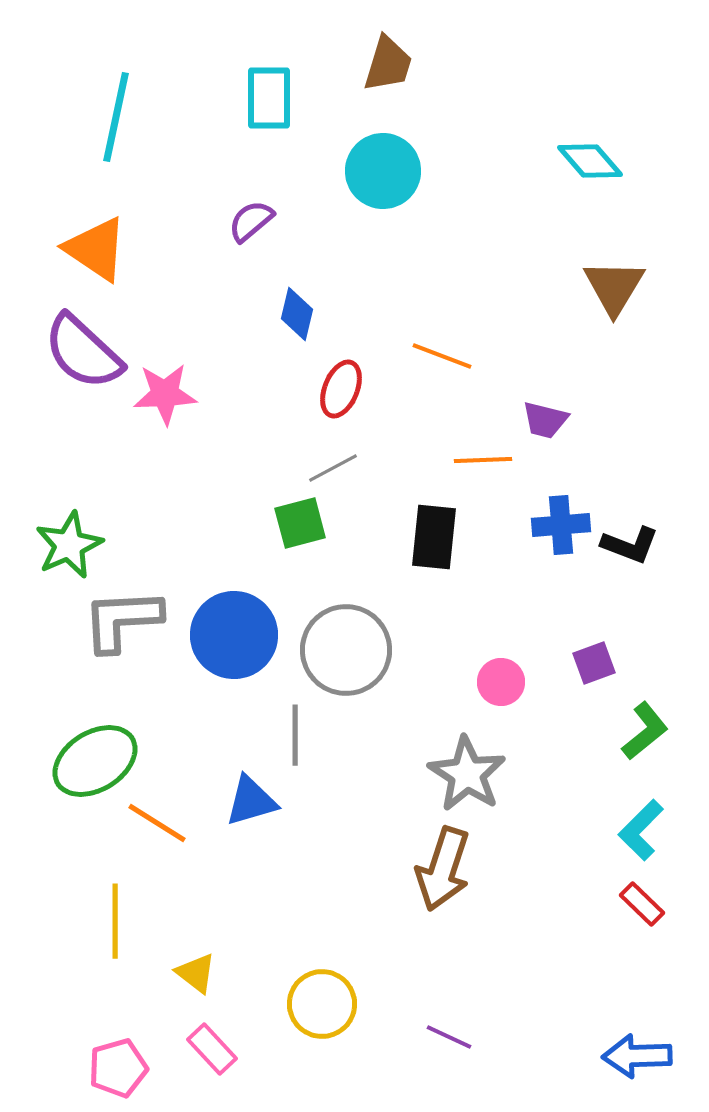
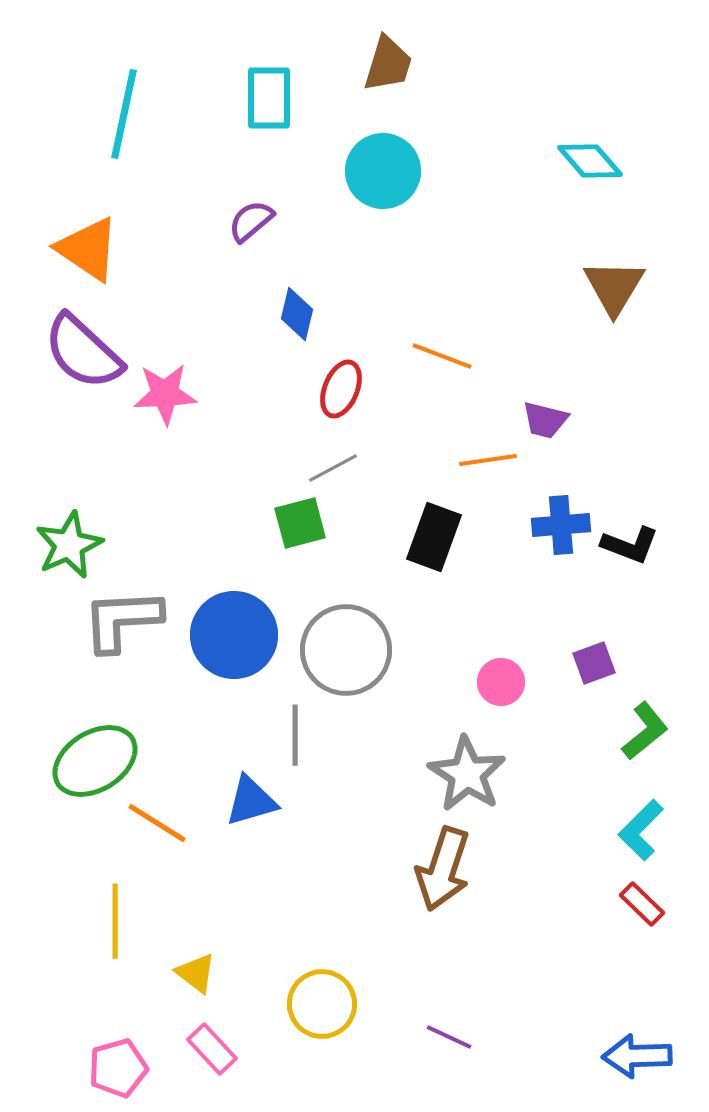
cyan line at (116, 117): moved 8 px right, 3 px up
orange triangle at (96, 249): moved 8 px left
orange line at (483, 460): moved 5 px right; rotated 6 degrees counterclockwise
black rectangle at (434, 537): rotated 14 degrees clockwise
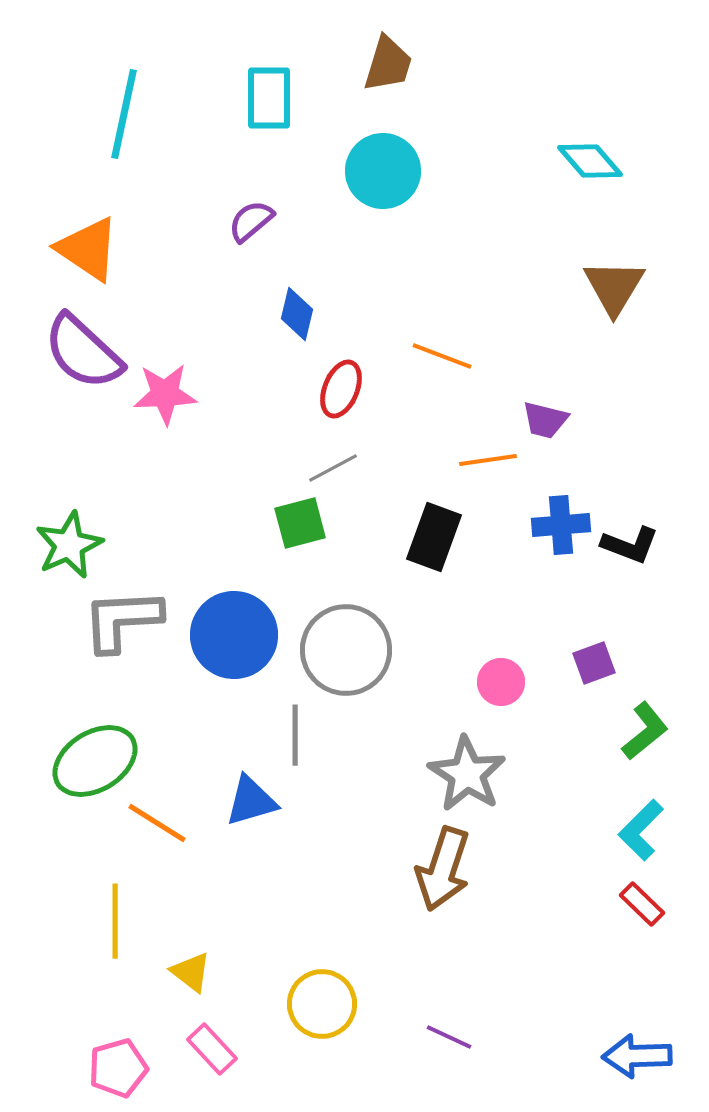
yellow triangle at (196, 973): moved 5 px left, 1 px up
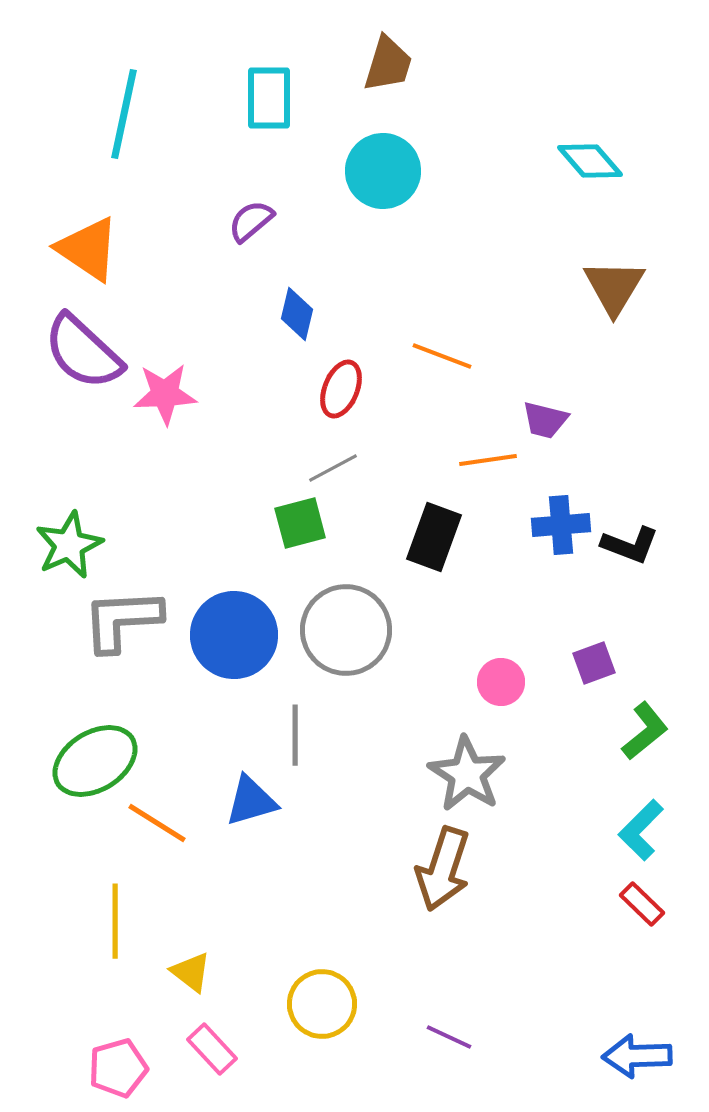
gray circle at (346, 650): moved 20 px up
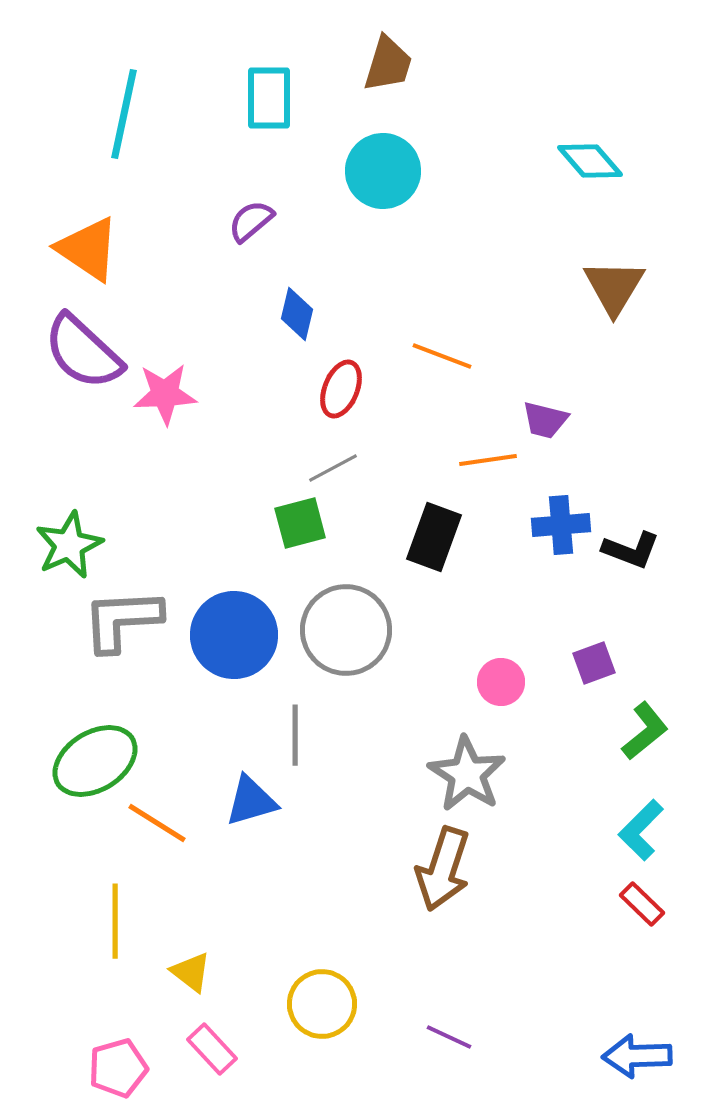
black L-shape at (630, 545): moved 1 px right, 5 px down
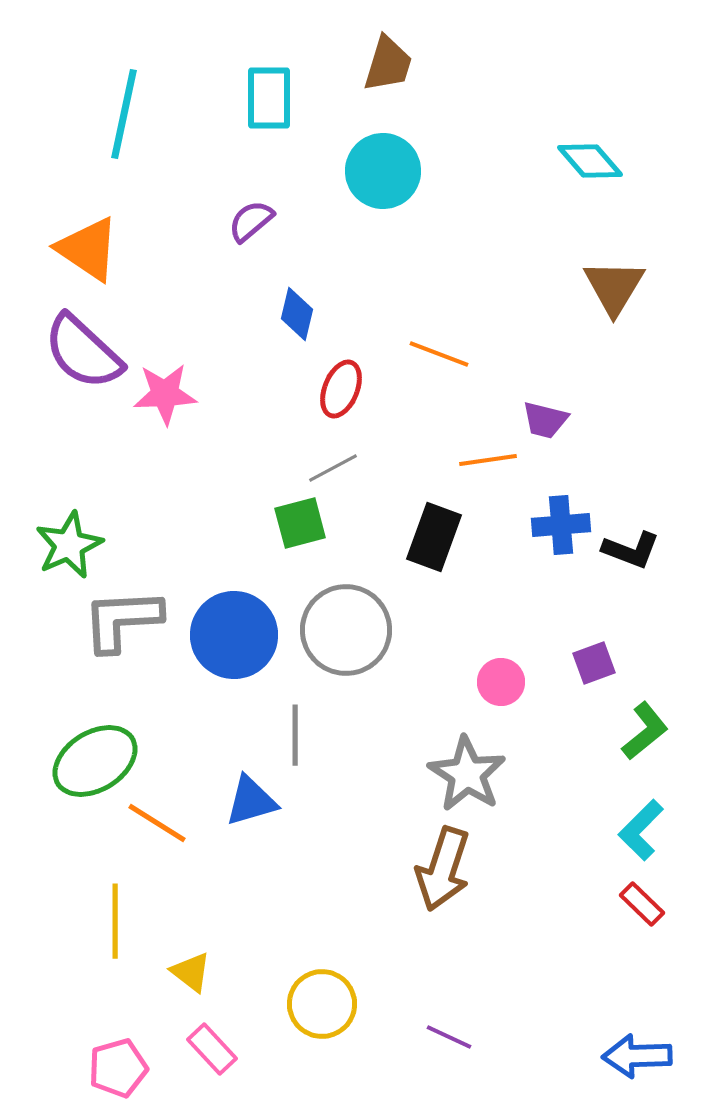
orange line at (442, 356): moved 3 px left, 2 px up
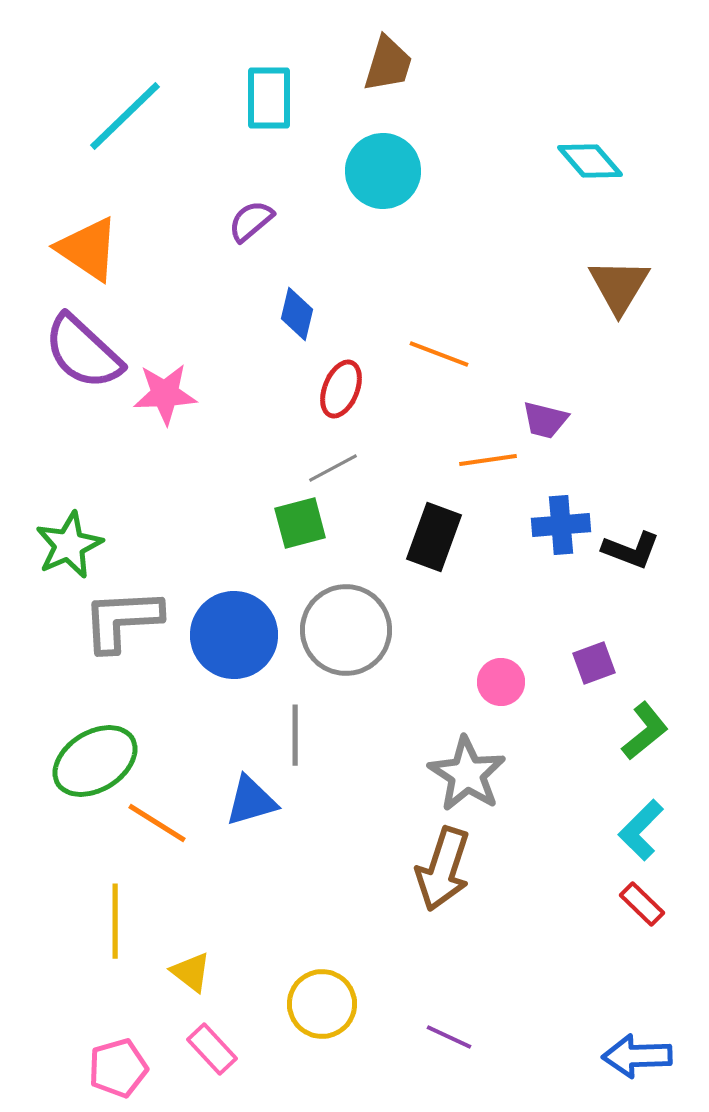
cyan line at (124, 114): moved 1 px right, 2 px down; rotated 34 degrees clockwise
brown triangle at (614, 287): moved 5 px right, 1 px up
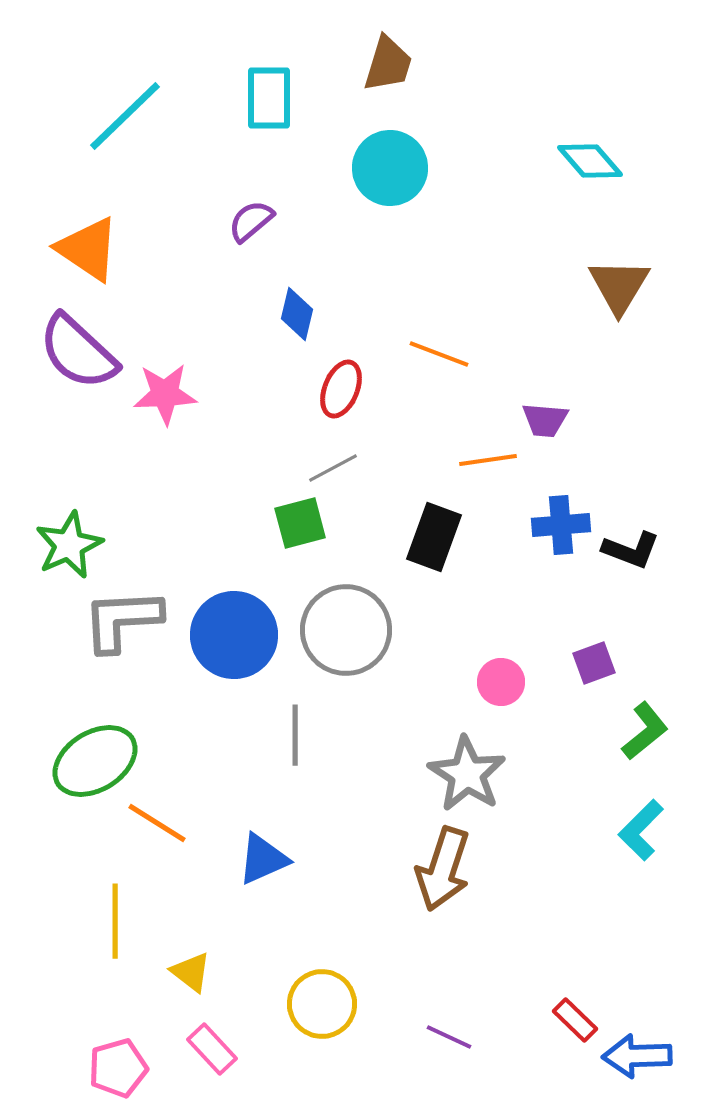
cyan circle at (383, 171): moved 7 px right, 3 px up
purple semicircle at (83, 352): moved 5 px left
purple trapezoid at (545, 420): rotated 9 degrees counterclockwise
blue triangle at (251, 801): moved 12 px right, 58 px down; rotated 8 degrees counterclockwise
red rectangle at (642, 904): moved 67 px left, 116 px down
